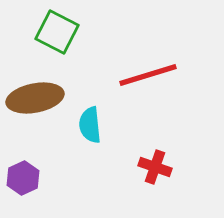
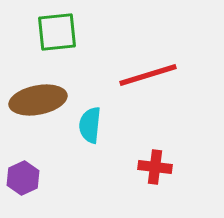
green square: rotated 33 degrees counterclockwise
brown ellipse: moved 3 px right, 2 px down
cyan semicircle: rotated 12 degrees clockwise
red cross: rotated 12 degrees counterclockwise
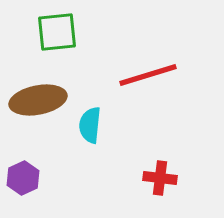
red cross: moved 5 px right, 11 px down
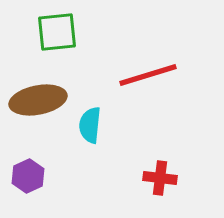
purple hexagon: moved 5 px right, 2 px up
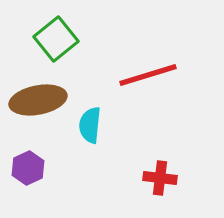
green square: moved 1 px left, 7 px down; rotated 33 degrees counterclockwise
purple hexagon: moved 8 px up
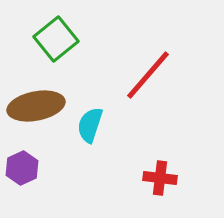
red line: rotated 32 degrees counterclockwise
brown ellipse: moved 2 px left, 6 px down
cyan semicircle: rotated 12 degrees clockwise
purple hexagon: moved 6 px left
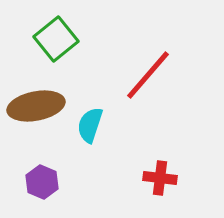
purple hexagon: moved 20 px right, 14 px down; rotated 12 degrees counterclockwise
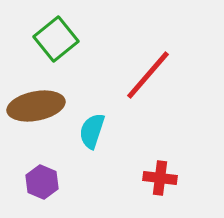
cyan semicircle: moved 2 px right, 6 px down
